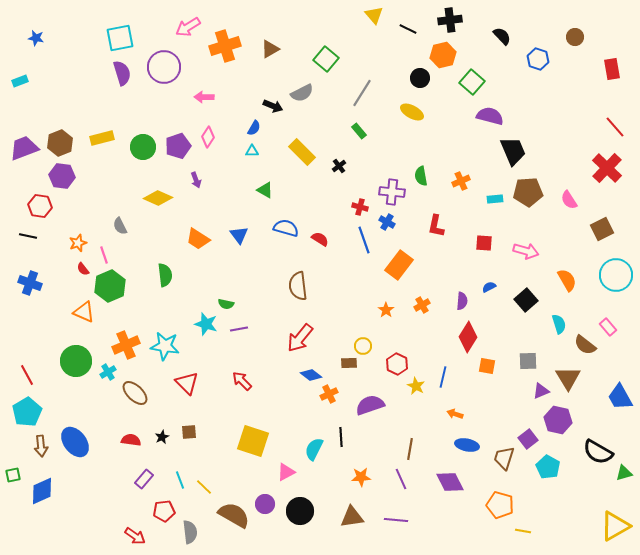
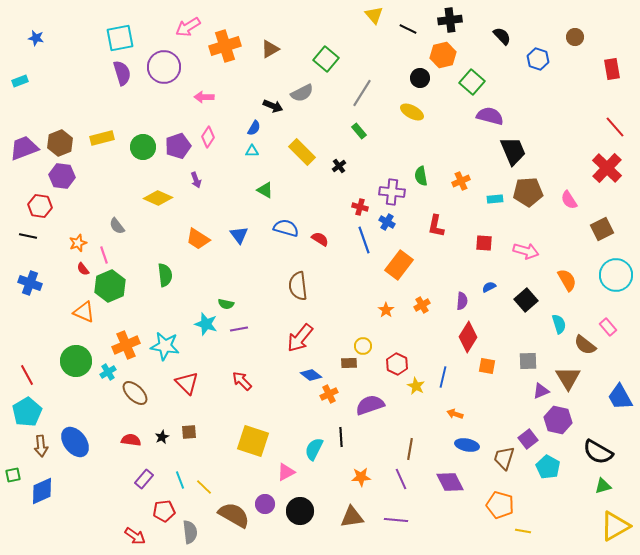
gray semicircle at (120, 226): moved 3 px left; rotated 12 degrees counterclockwise
green triangle at (624, 473): moved 21 px left, 13 px down
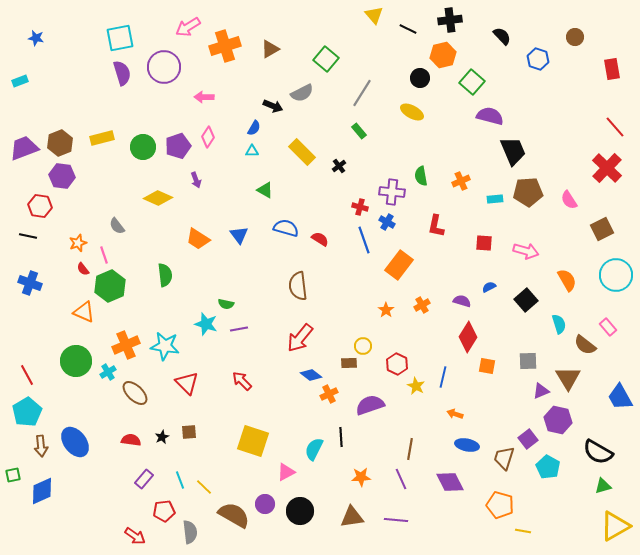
purple semicircle at (462, 301): rotated 78 degrees counterclockwise
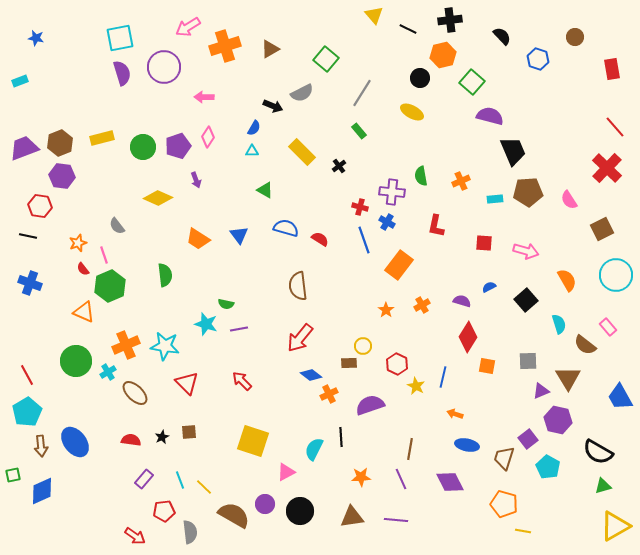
orange pentagon at (500, 505): moved 4 px right, 1 px up
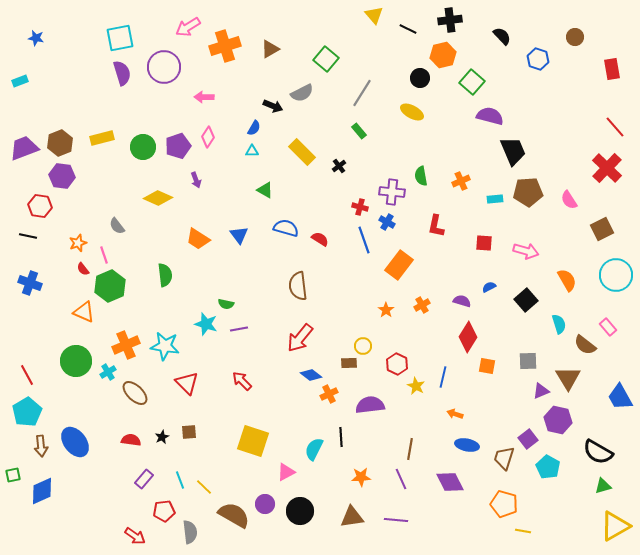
purple semicircle at (370, 405): rotated 12 degrees clockwise
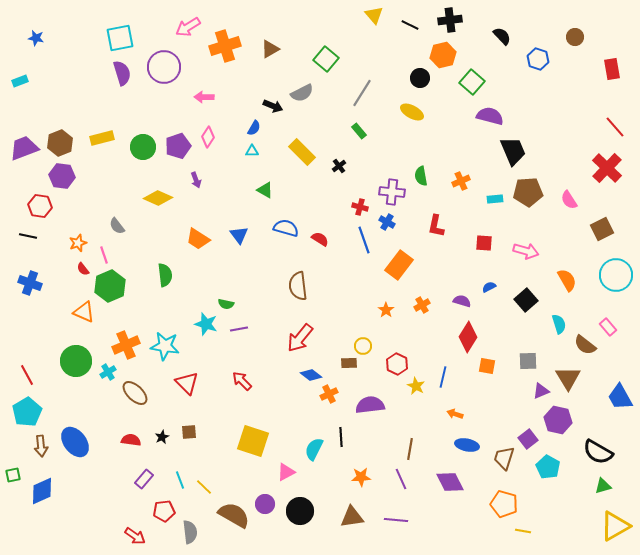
black line at (408, 29): moved 2 px right, 4 px up
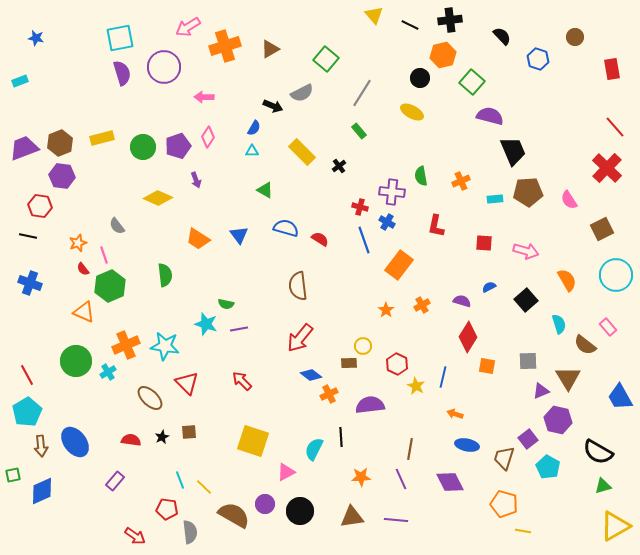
brown ellipse at (135, 393): moved 15 px right, 5 px down
purple rectangle at (144, 479): moved 29 px left, 2 px down
red pentagon at (164, 511): moved 3 px right, 2 px up; rotated 15 degrees clockwise
